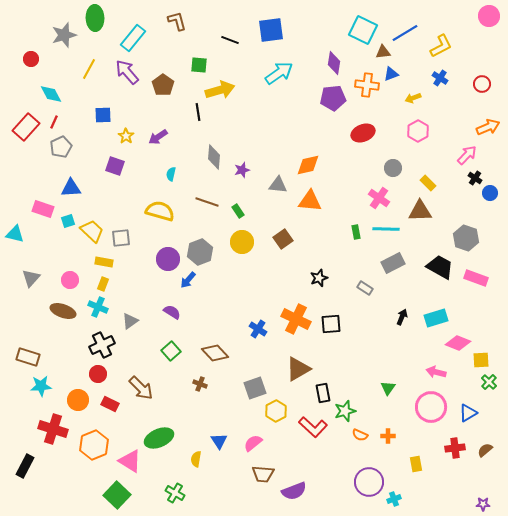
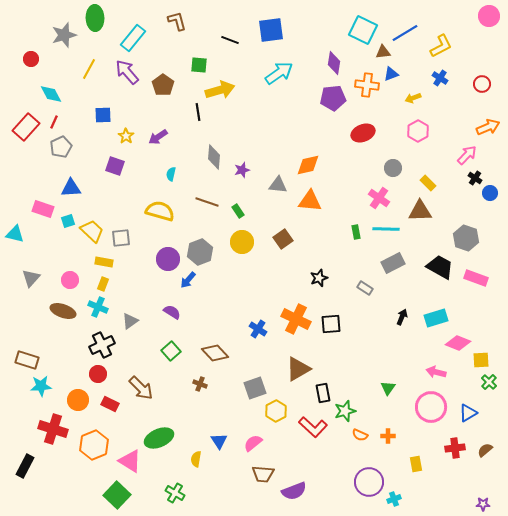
brown rectangle at (28, 357): moved 1 px left, 3 px down
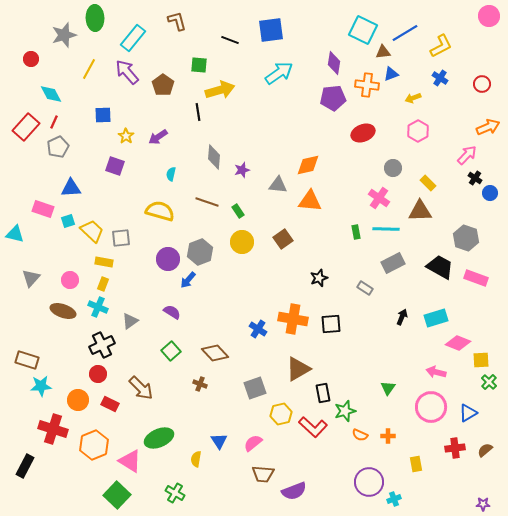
gray pentagon at (61, 147): moved 3 px left
orange cross at (296, 319): moved 3 px left; rotated 16 degrees counterclockwise
yellow hexagon at (276, 411): moved 5 px right, 3 px down; rotated 15 degrees clockwise
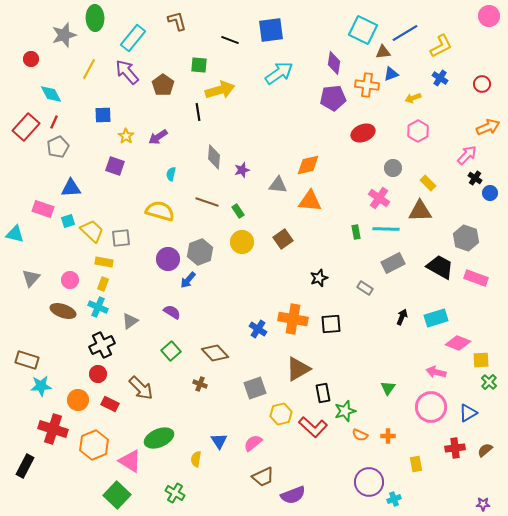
brown trapezoid at (263, 474): moved 3 px down; rotated 30 degrees counterclockwise
purple semicircle at (294, 491): moved 1 px left, 4 px down
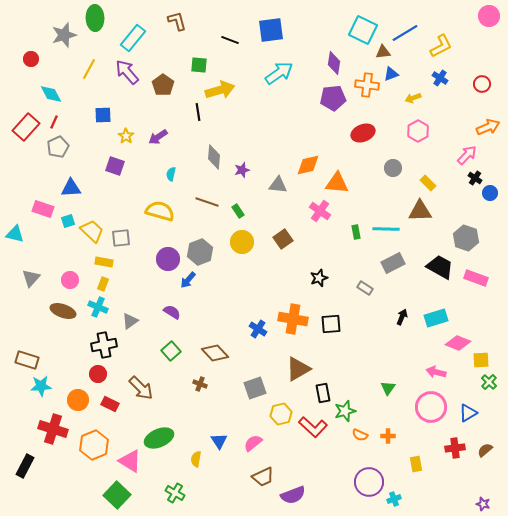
pink cross at (379, 198): moved 59 px left, 13 px down
orange triangle at (310, 201): moved 27 px right, 18 px up
black cross at (102, 345): moved 2 px right; rotated 15 degrees clockwise
purple star at (483, 504): rotated 16 degrees clockwise
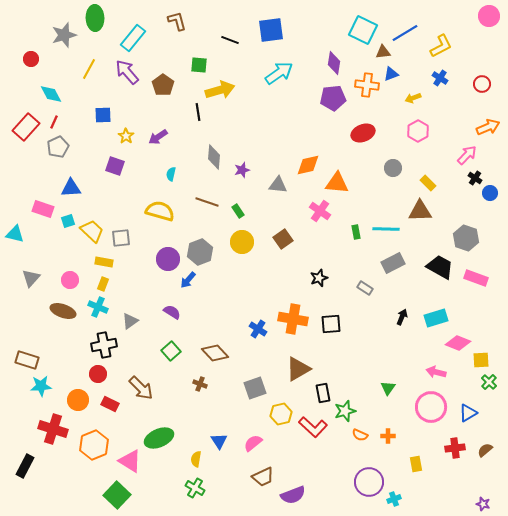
green cross at (175, 493): moved 20 px right, 5 px up
